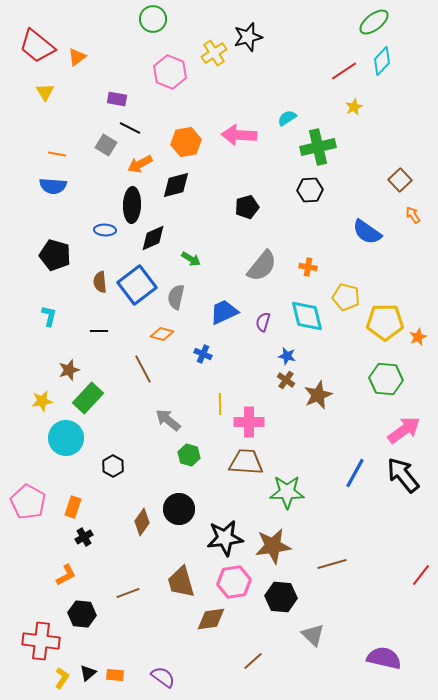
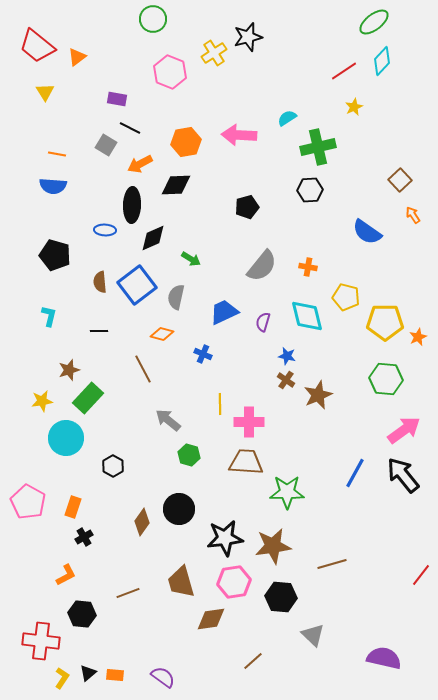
black diamond at (176, 185): rotated 12 degrees clockwise
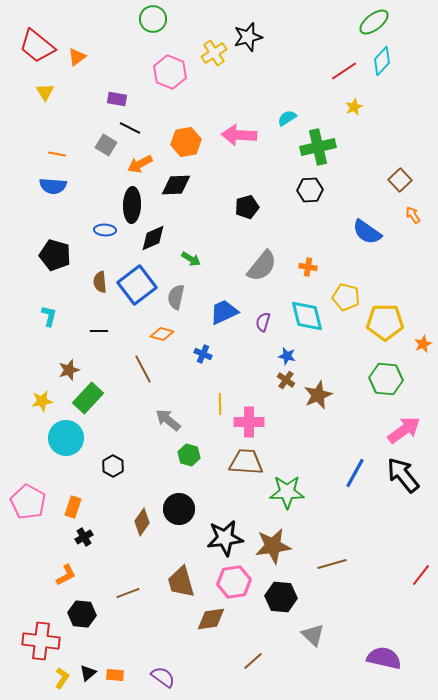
orange star at (418, 337): moved 5 px right, 7 px down
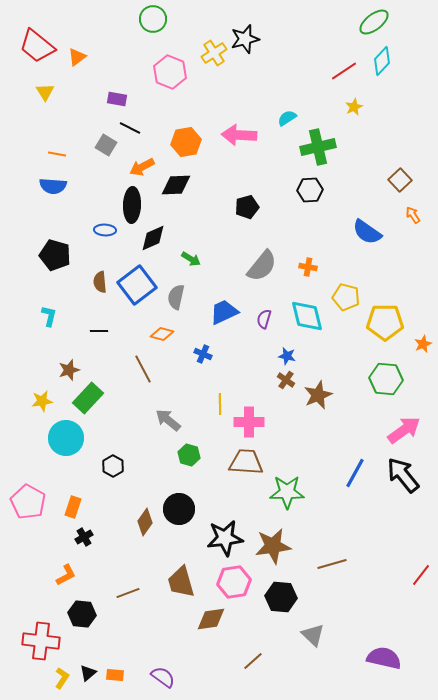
black star at (248, 37): moved 3 px left, 2 px down
orange arrow at (140, 164): moved 2 px right, 3 px down
purple semicircle at (263, 322): moved 1 px right, 3 px up
brown diamond at (142, 522): moved 3 px right
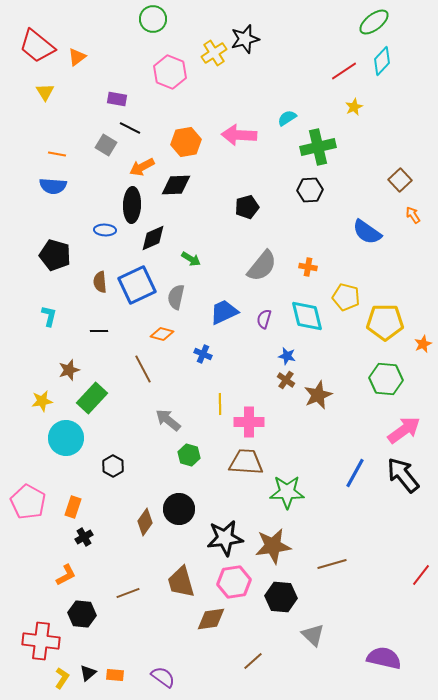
blue square at (137, 285): rotated 12 degrees clockwise
green rectangle at (88, 398): moved 4 px right
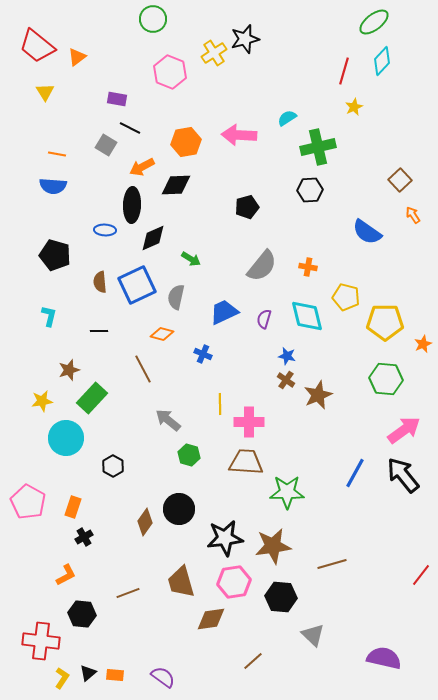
red line at (344, 71): rotated 40 degrees counterclockwise
